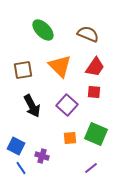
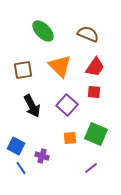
green ellipse: moved 1 px down
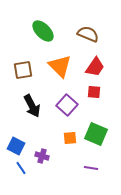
purple line: rotated 48 degrees clockwise
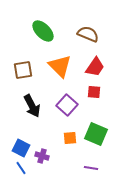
blue square: moved 5 px right, 2 px down
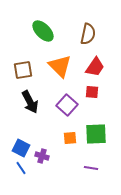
brown semicircle: rotated 80 degrees clockwise
red square: moved 2 px left
black arrow: moved 2 px left, 4 px up
green square: rotated 25 degrees counterclockwise
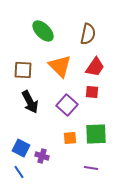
brown square: rotated 12 degrees clockwise
blue line: moved 2 px left, 4 px down
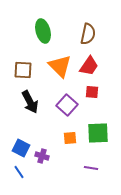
green ellipse: rotated 30 degrees clockwise
red trapezoid: moved 6 px left, 1 px up
green square: moved 2 px right, 1 px up
